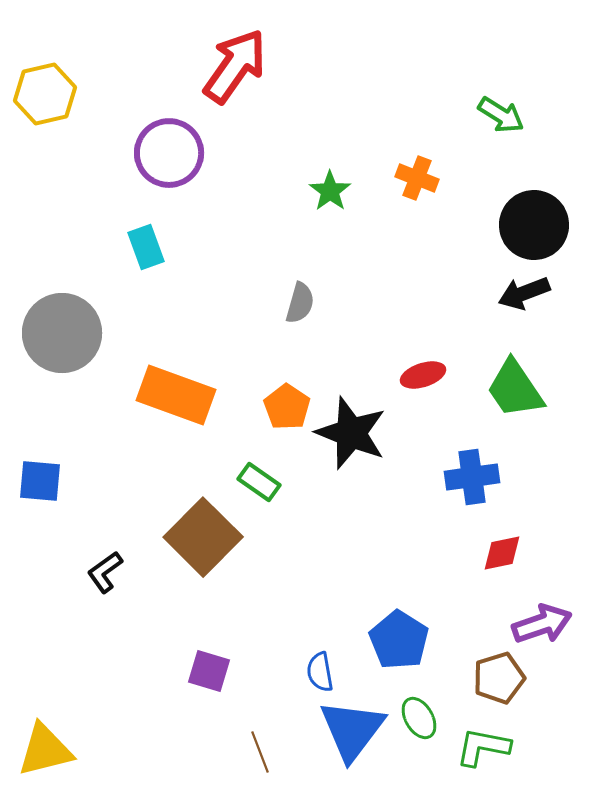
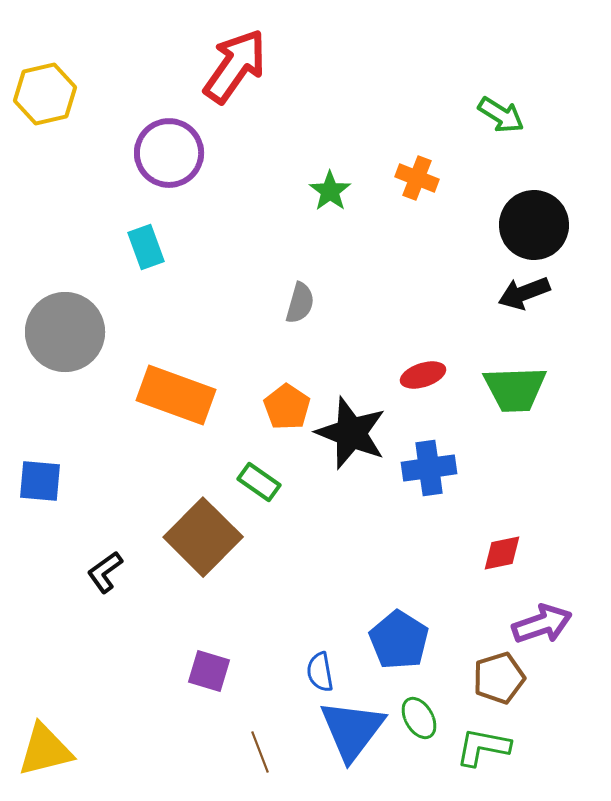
gray circle: moved 3 px right, 1 px up
green trapezoid: rotated 58 degrees counterclockwise
blue cross: moved 43 px left, 9 px up
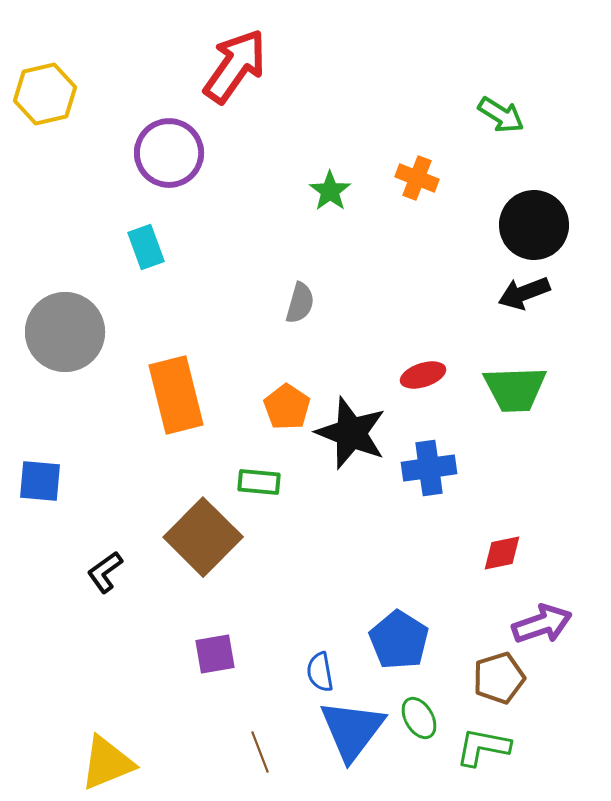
orange rectangle: rotated 56 degrees clockwise
green rectangle: rotated 30 degrees counterclockwise
purple square: moved 6 px right, 17 px up; rotated 27 degrees counterclockwise
yellow triangle: moved 62 px right, 13 px down; rotated 8 degrees counterclockwise
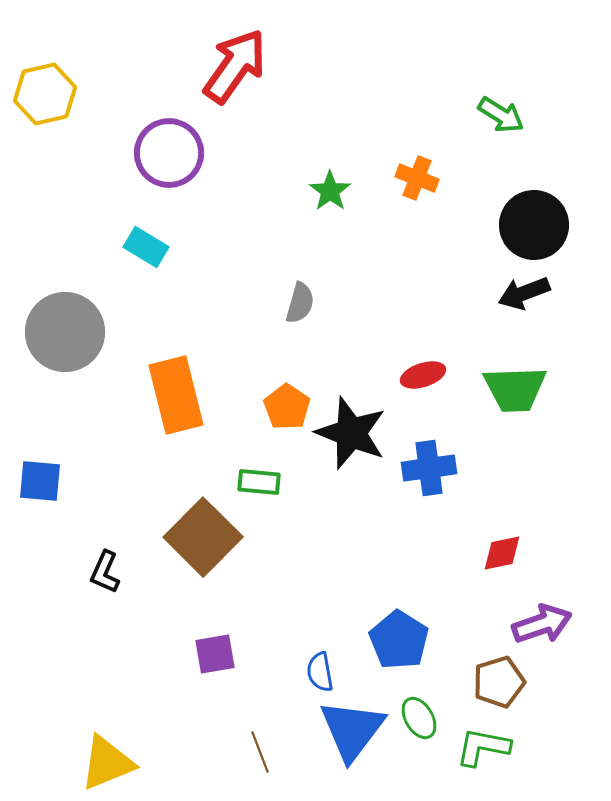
cyan rectangle: rotated 39 degrees counterclockwise
black L-shape: rotated 30 degrees counterclockwise
brown pentagon: moved 4 px down
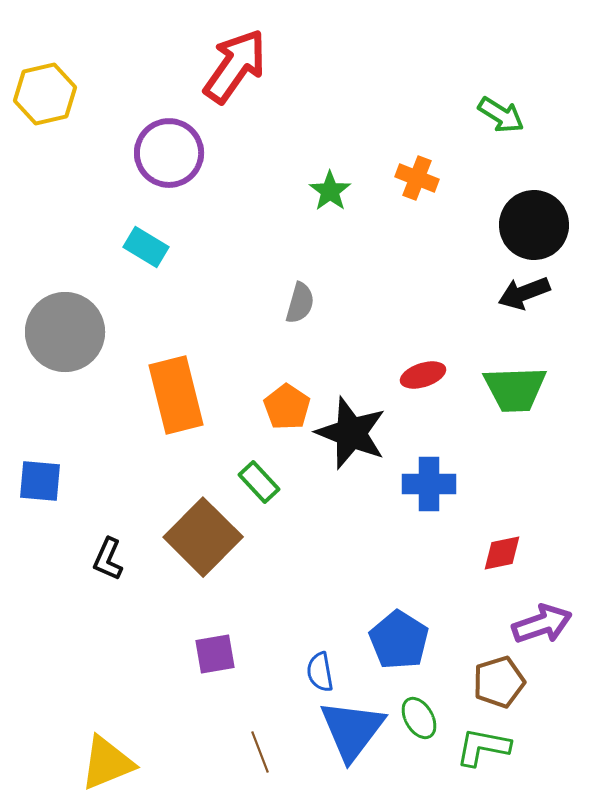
blue cross: moved 16 px down; rotated 8 degrees clockwise
green rectangle: rotated 42 degrees clockwise
black L-shape: moved 3 px right, 13 px up
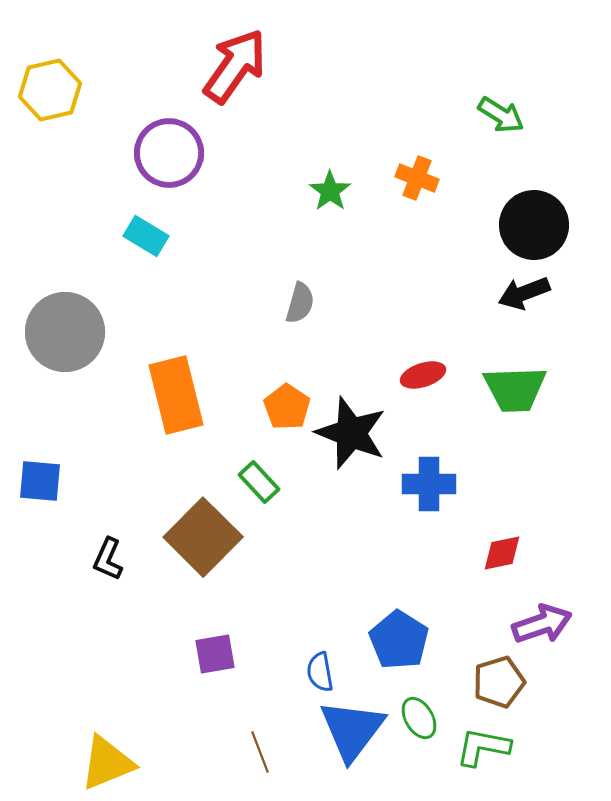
yellow hexagon: moved 5 px right, 4 px up
cyan rectangle: moved 11 px up
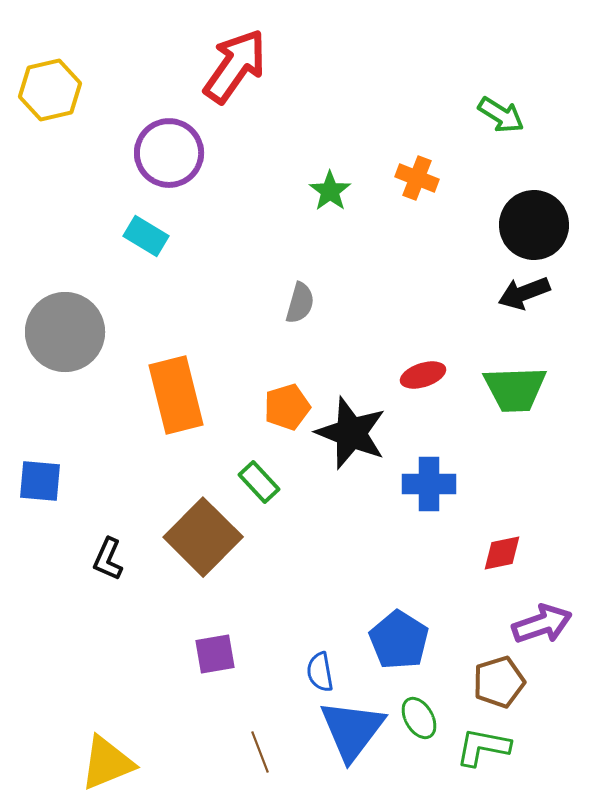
orange pentagon: rotated 21 degrees clockwise
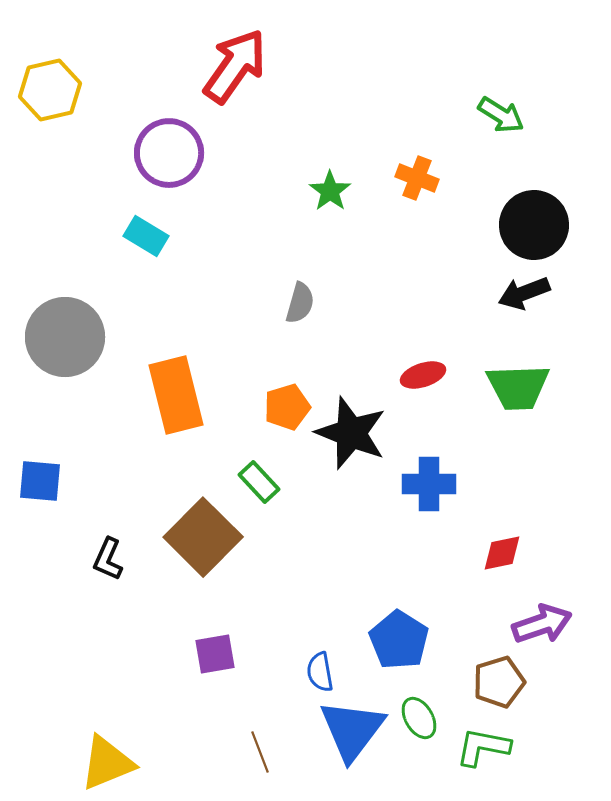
gray circle: moved 5 px down
green trapezoid: moved 3 px right, 2 px up
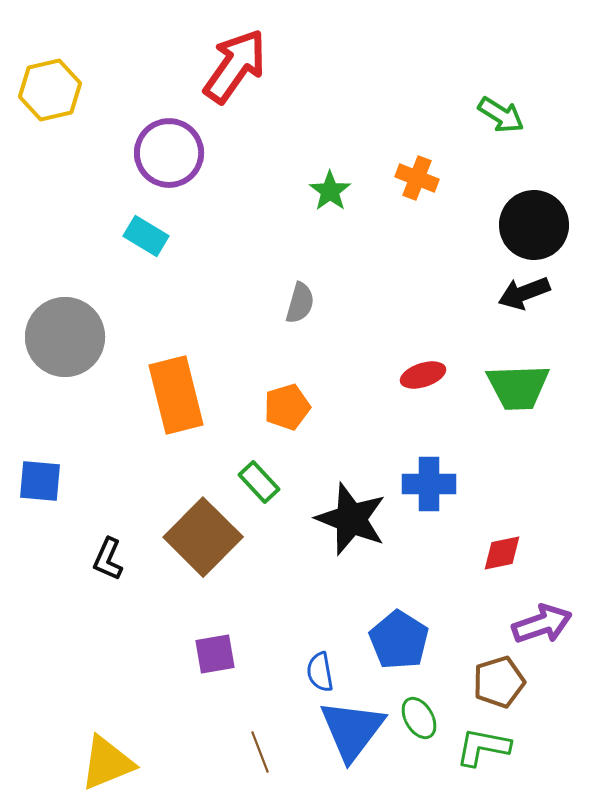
black star: moved 86 px down
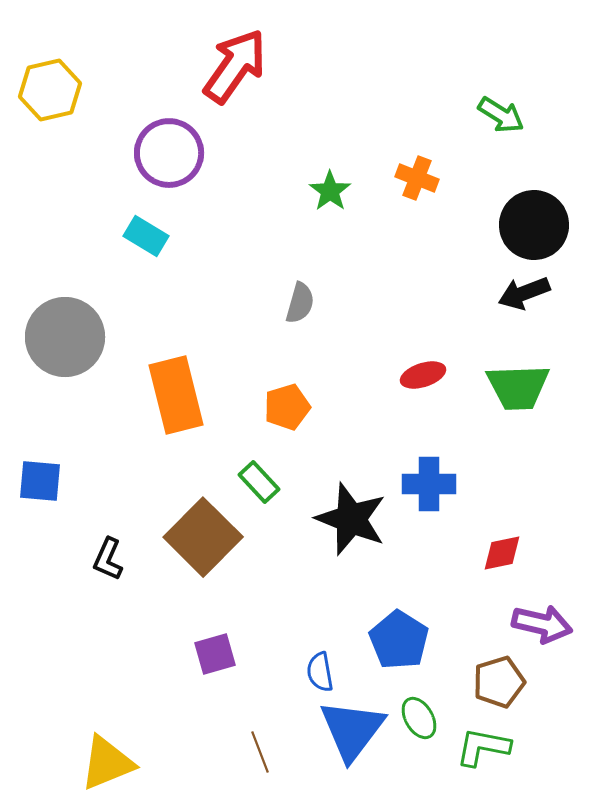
purple arrow: rotated 32 degrees clockwise
purple square: rotated 6 degrees counterclockwise
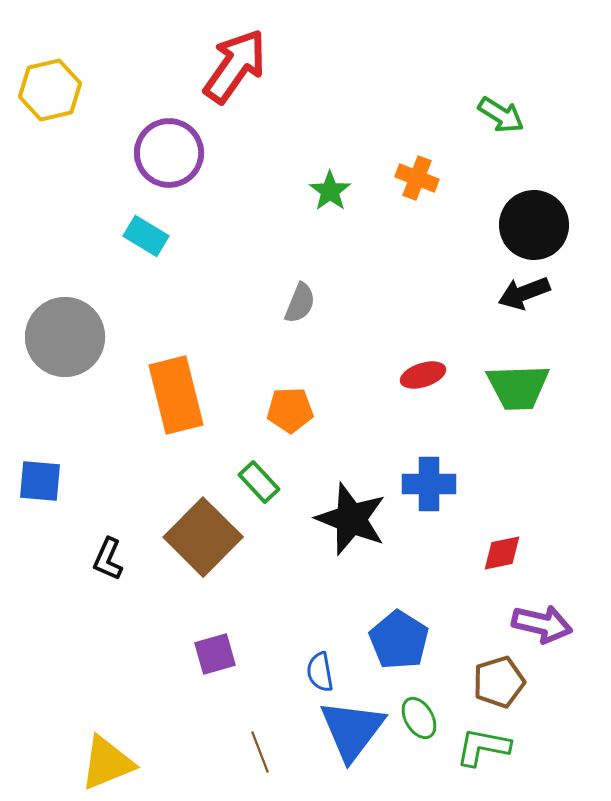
gray semicircle: rotated 6 degrees clockwise
orange pentagon: moved 3 px right, 3 px down; rotated 15 degrees clockwise
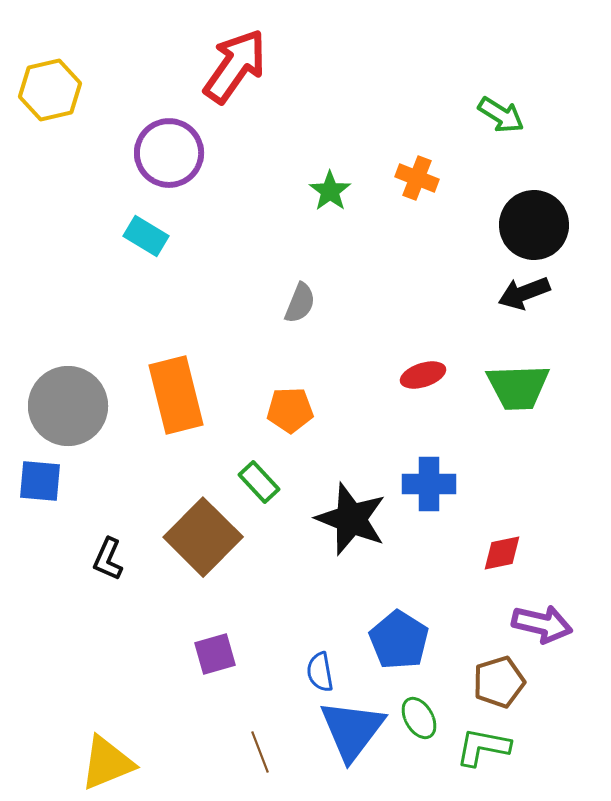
gray circle: moved 3 px right, 69 px down
